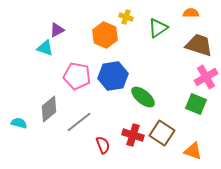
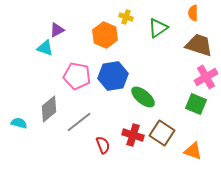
orange semicircle: moved 2 px right; rotated 91 degrees counterclockwise
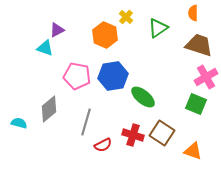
yellow cross: rotated 24 degrees clockwise
gray line: moved 7 px right; rotated 36 degrees counterclockwise
red semicircle: rotated 84 degrees clockwise
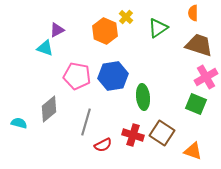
orange hexagon: moved 4 px up
green ellipse: rotated 45 degrees clockwise
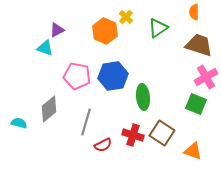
orange semicircle: moved 1 px right, 1 px up
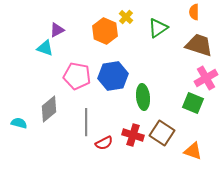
pink cross: moved 1 px down
green square: moved 3 px left, 1 px up
gray line: rotated 16 degrees counterclockwise
red semicircle: moved 1 px right, 2 px up
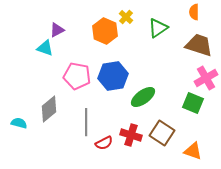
green ellipse: rotated 60 degrees clockwise
red cross: moved 2 px left
